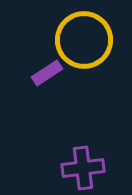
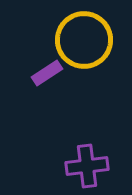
purple cross: moved 4 px right, 2 px up
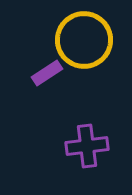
purple cross: moved 20 px up
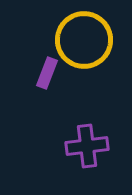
purple rectangle: rotated 36 degrees counterclockwise
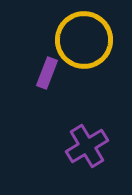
purple cross: rotated 24 degrees counterclockwise
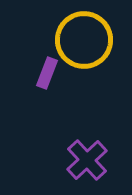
purple cross: moved 14 px down; rotated 12 degrees counterclockwise
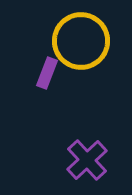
yellow circle: moved 3 px left, 1 px down
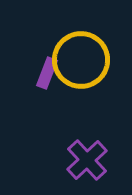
yellow circle: moved 19 px down
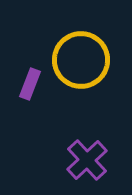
purple rectangle: moved 17 px left, 11 px down
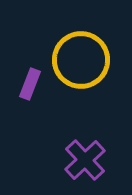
purple cross: moved 2 px left
